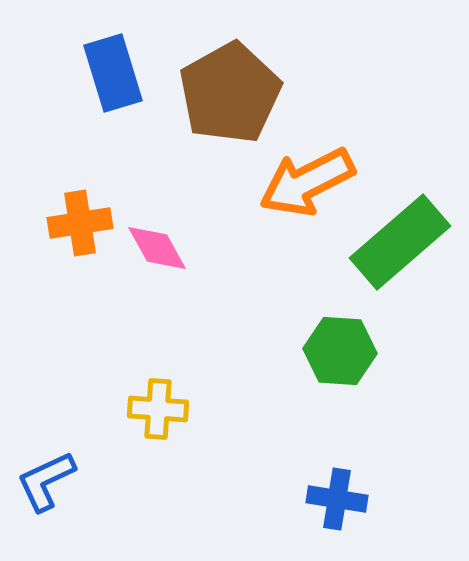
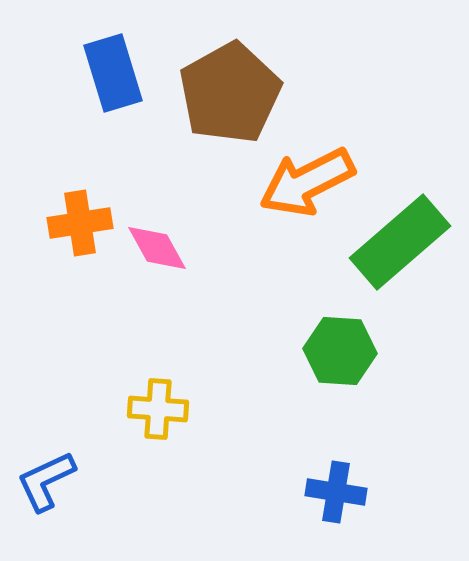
blue cross: moved 1 px left, 7 px up
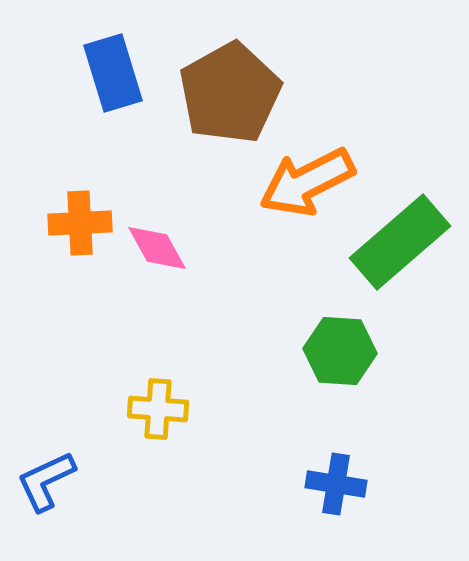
orange cross: rotated 6 degrees clockwise
blue cross: moved 8 px up
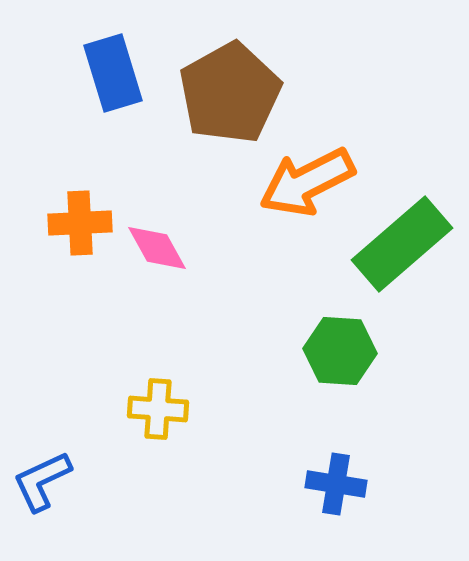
green rectangle: moved 2 px right, 2 px down
blue L-shape: moved 4 px left
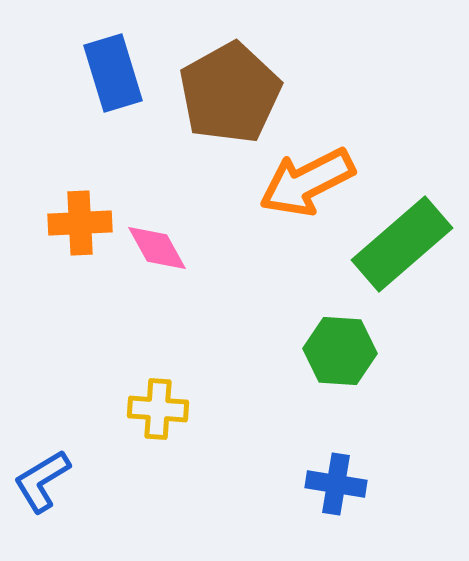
blue L-shape: rotated 6 degrees counterclockwise
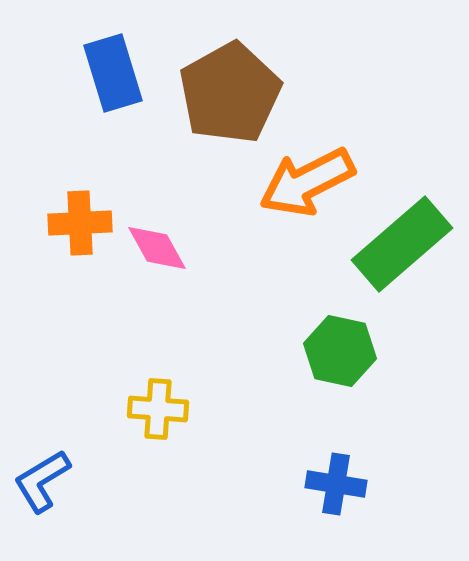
green hexagon: rotated 8 degrees clockwise
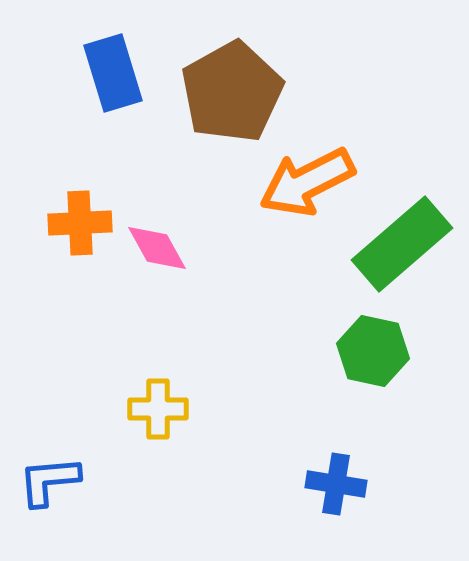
brown pentagon: moved 2 px right, 1 px up
green hexagon: moved 33 px right
yellow cross: rotated 4 degrees counterclockwise
blue L-shape: moved 7 px right; rotated 26 degrees clockwise
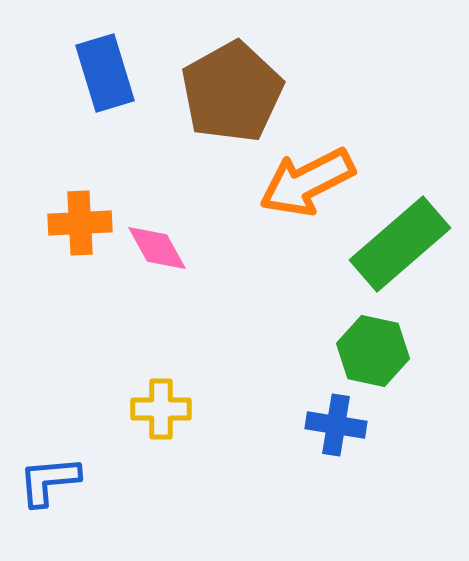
blue rectangle: moved 8 px left
green rectangle: moved 2 px left
yellow cross: moved 3 px right
blue cross: moved 59 px up
